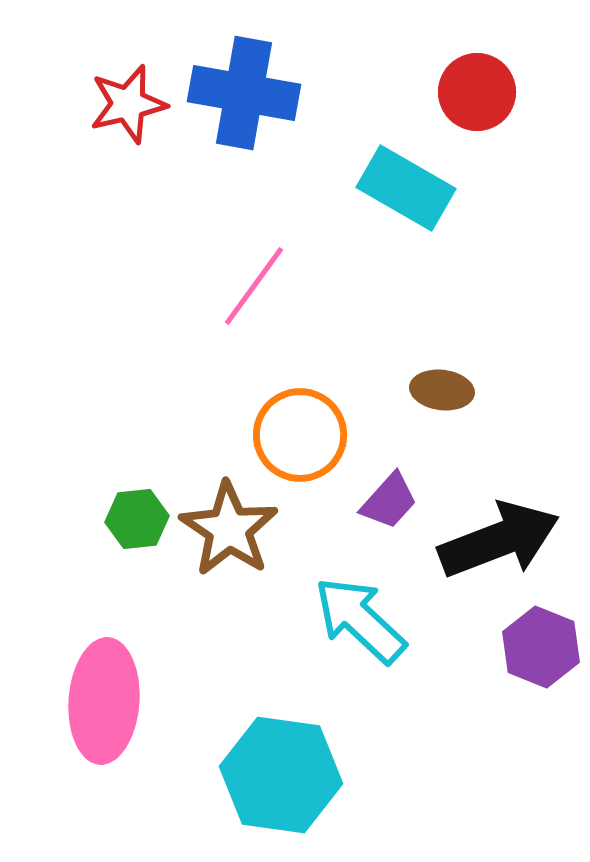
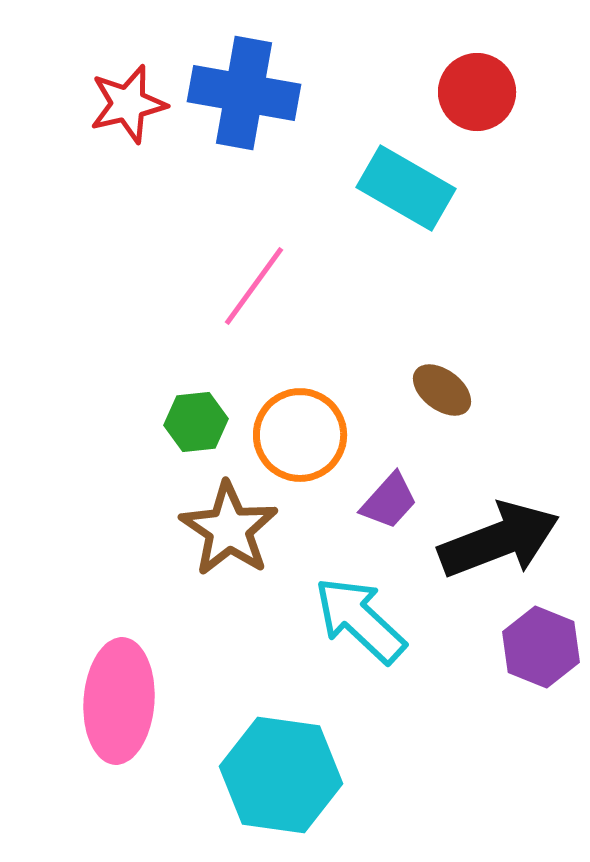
brown ellipse: rotated 30 degrees clockwise
green hexagon: moved 59 px right, 97 px up
pink ellipse: moved 15 px right
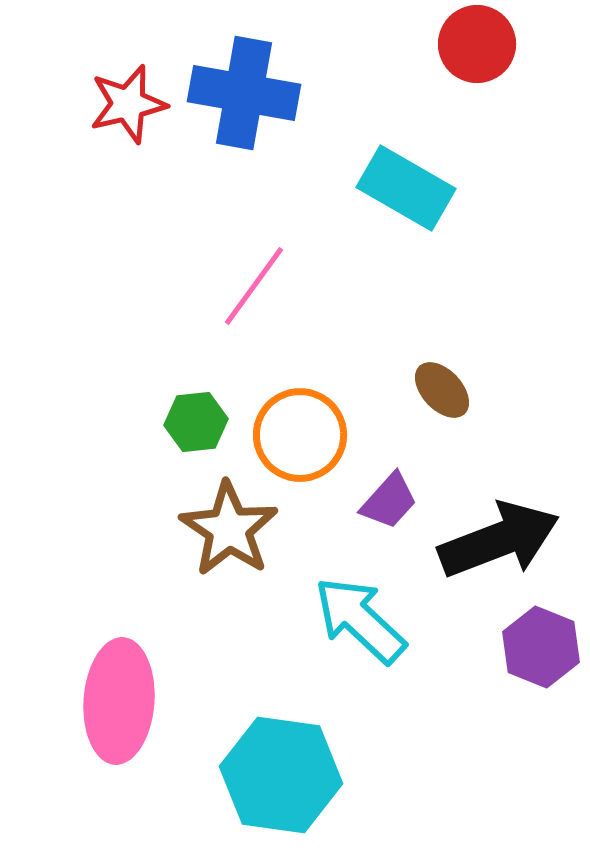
red circle: moved 48 px up
brown ellipse: rotated 10 degrees clockwise
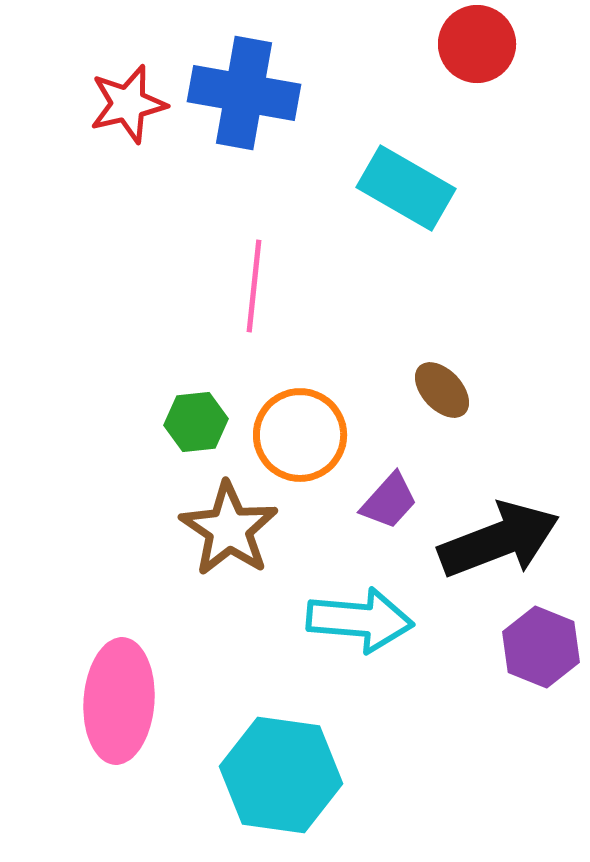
pink line: rotated 30 degrees counterclockwise
cyan arrow: rotated 142 degrees clockwise
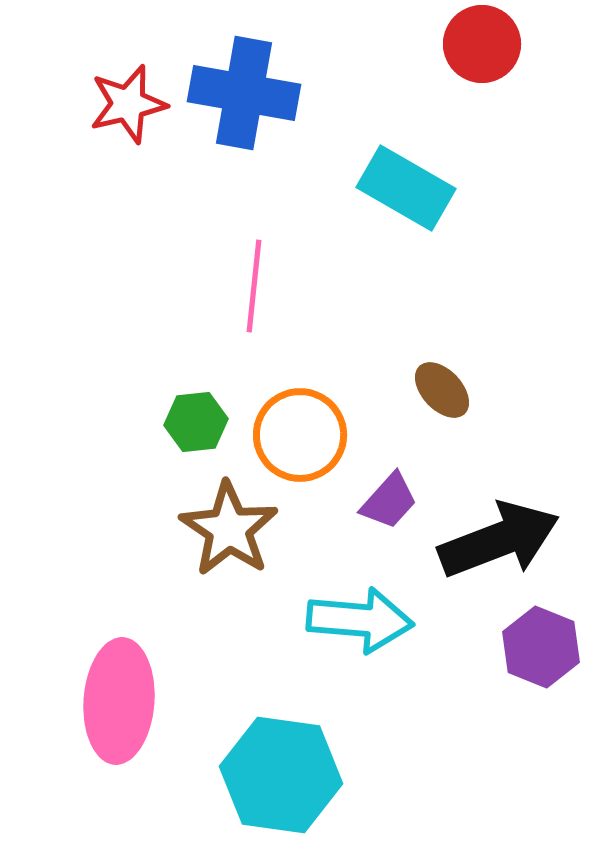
red circle: moved 5 px right
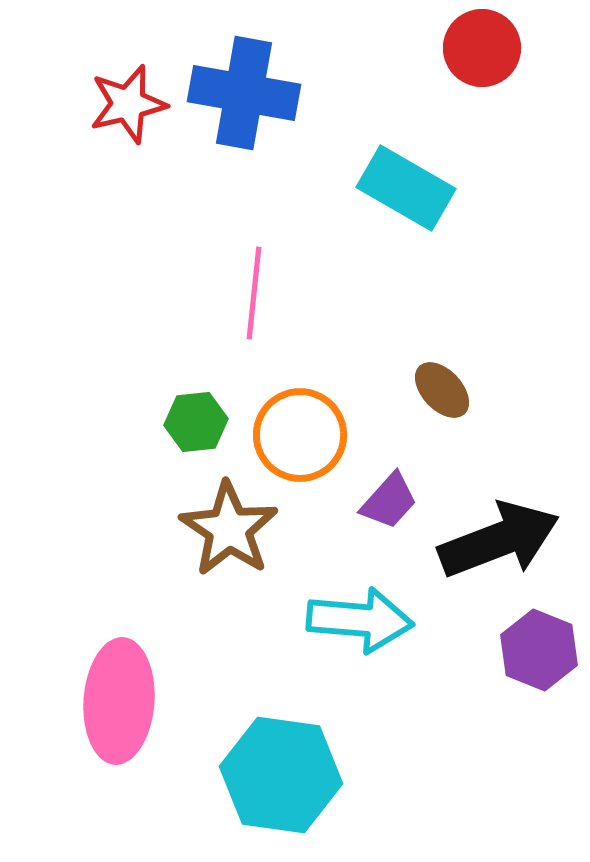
red circle: moved 4 px down
pink line: moved 7 px down
purple hexagon: moved 2 px left, 3 px down
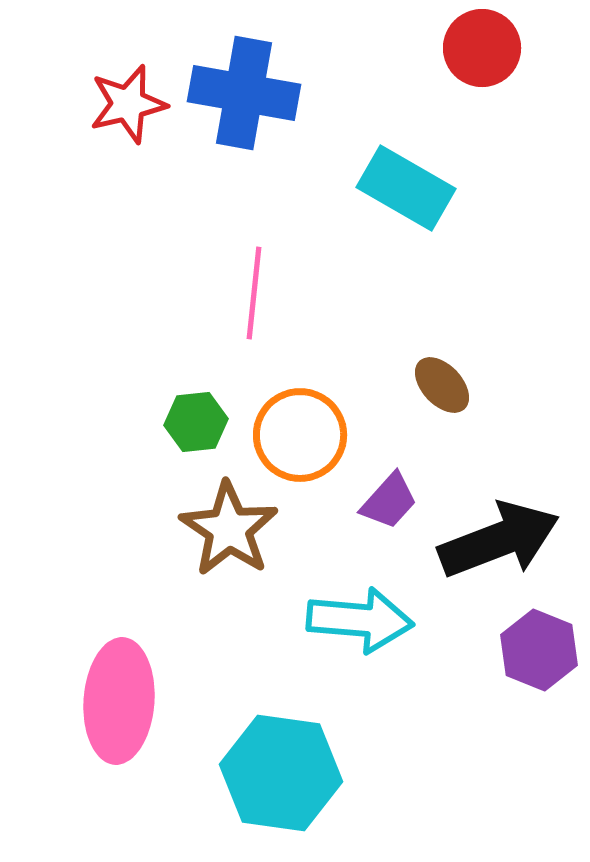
brown ellipse: moved 5 px up
cyan hexagon: moved 2 px up
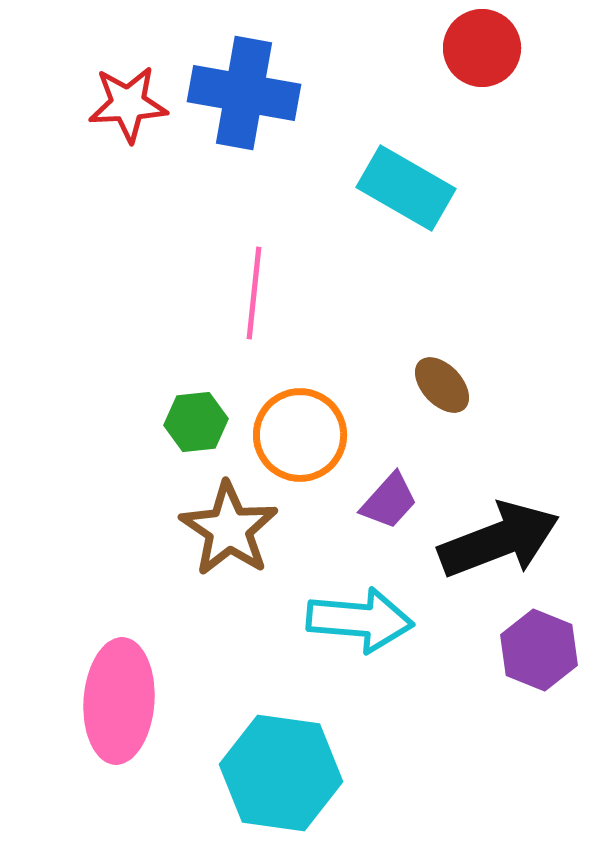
red star: rotated 10 degrees clockwise
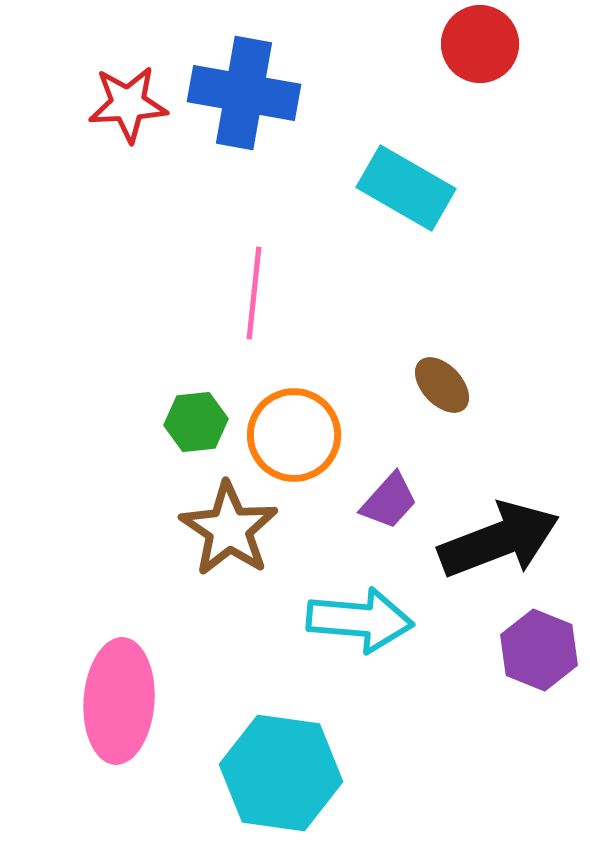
red circle: moved 2 px left, 4 px up
orange circle: moved 6 px left
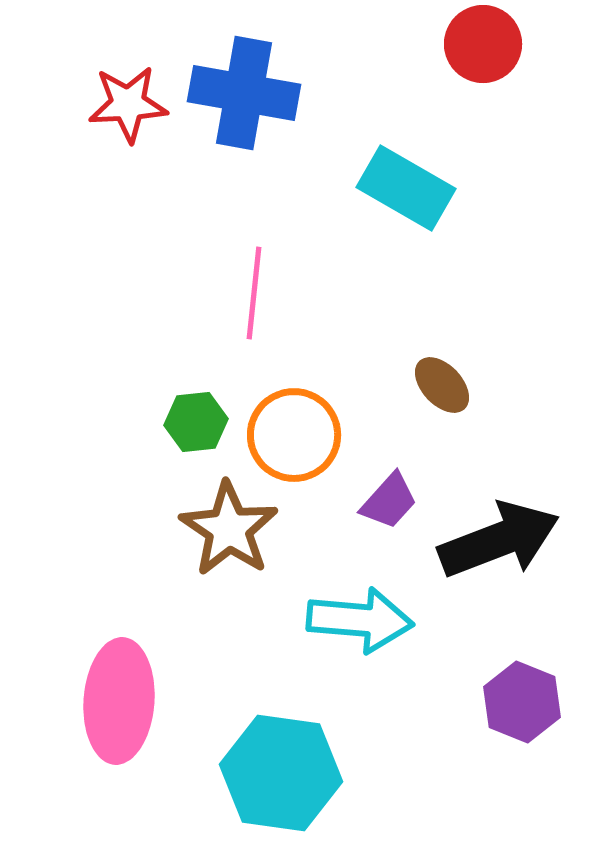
red circle: moved 3 px right
purple hexagon: moved 17 px left, 52 px down
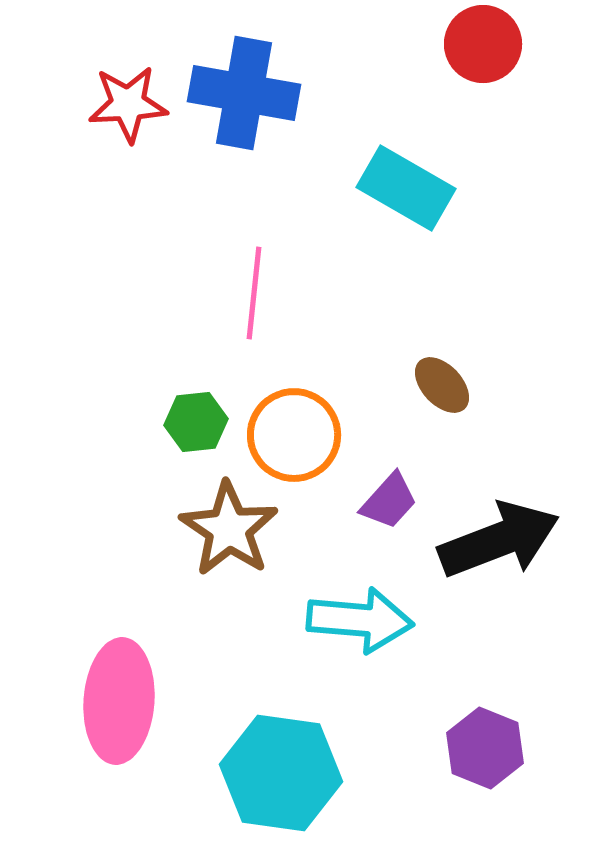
purple hexagon: moved 37 px left, 46 px down
